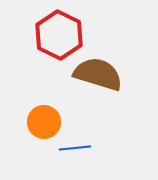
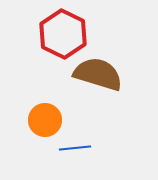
red hexagon: moved 4 px right, 1 px up
orange circle: moved 1 px right, 2 px up
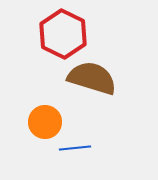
brown semicircle: moved 6 px left, 4 px down
orange circle: moved 2 px down
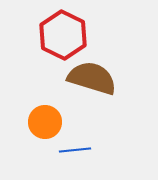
red hexagon: moved 1 px down
blue line: moved 2 px down
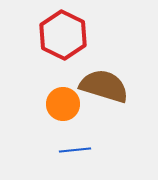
brown semicircle: moved 12 px right, 8 px down
orange circle: moved 18 px right, 18 px up
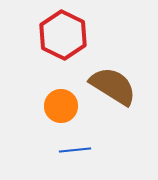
brown semicircle: moved 9 px right; rotated 15 degrees clockwise
orange circle: moved 2 px left, 2 px down
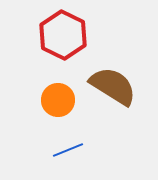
orange circle: moved 3 px left, 6 px up
blue line: moved 7 px left; rotated 16 degrees counterclockwise
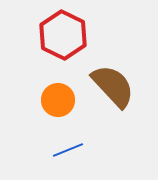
brown semicircle: rotated 15 degrees clockwise
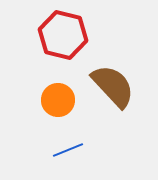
red hexagon: rotated 12 degrees counterclockwise
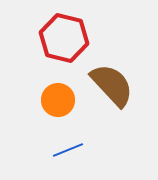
red hexagon: moved 1 px right, 3 px down
brown semicircle: moved 1 px left, 1 px up
